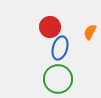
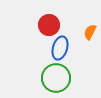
red circle: moved 1 px left, 2 px up
green circle: moved 2 px left, 1 px up
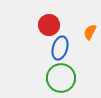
green circle: moved 5 px right
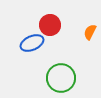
red circle: moved 1 px right
blue ellipse: moved 28 px left, 5 px up; rotated 50 degrees clockwise
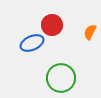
red circle: moved 2 px right
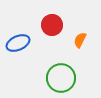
orange semicircle: moved 10 px left, 8 px down
blue ellipse: moved 14 px left
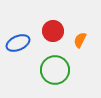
red circle: moved 1 px right, 6 px down
green circle: moved 6 px left, 8 px up
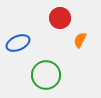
red circle: moved 7 px right, 13 px up
green circle: moved 9 px left, 5 px down
